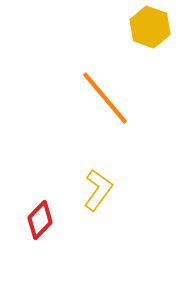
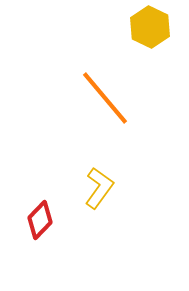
yellow hexagon: rotated 6 degrees clockwise
yellow L-shape: moved 1 px right, 2 px up
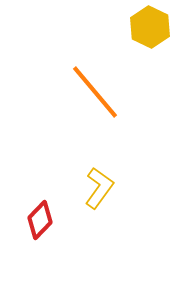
orange line: moved 10 px left, 6 px up
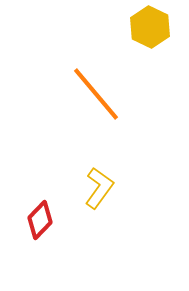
orange line: moved 1 px right, 2 px down
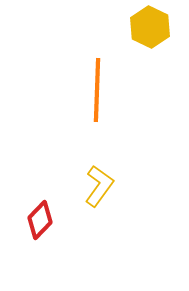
orange line: moved 1 px right, 4 px up; rotated 42 degrees clockwise
yellow L-shape: moved 2 px up
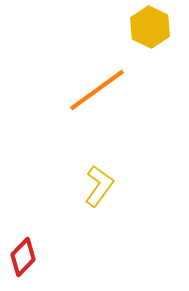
orange line: rotated 52 degrees clockwise
red diamond: moved 17 px left, 37 px down
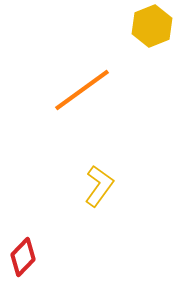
yellow hexagon: moved 2 px right, 1 px up; rotated 12 degrees clockwise
orange line: moved 15 px left
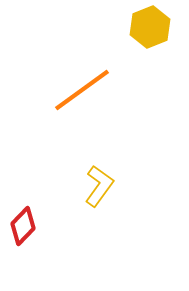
yellow hexagon: moved 2 px left, 1 px down
red diamond: moved 31 px up
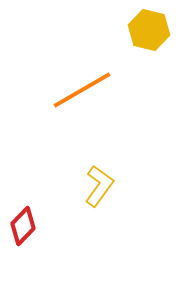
yellow hexagon: moved 1 px left, 3 px down; rotated 24 degrees counterclockwise
orange line: rotated 6 degrees clockwise
